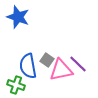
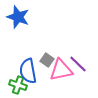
blue semicircle: moved 5 px down
green cross: moved 2 px right
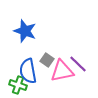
blue star: moved 7 px right, 14 px down
pink triangle: moved 1 px right, 1 px down
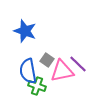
green cross: moved 19 px right, 1 px down
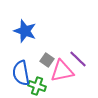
purple line: moved 5 px up
blue semicircle: moved 7 px left, 2 px down
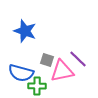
gray square: rotated 16 degrees counterclockwise
blue semicircle: rotated 65 degrees counterclockwise
green cross: rotated 18 degrees counterclockwise
